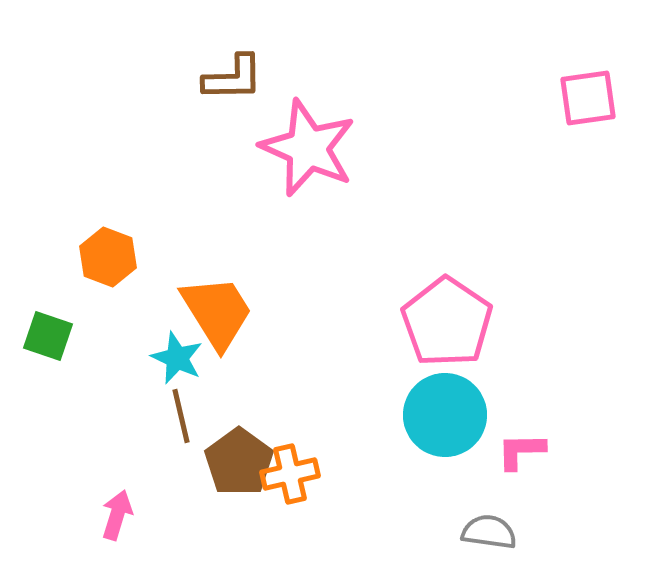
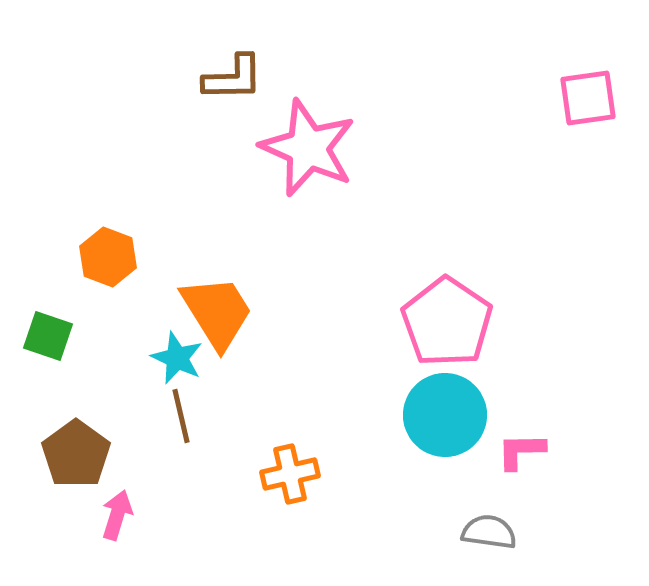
brown pentagon: moved 163 px left, 8 px up
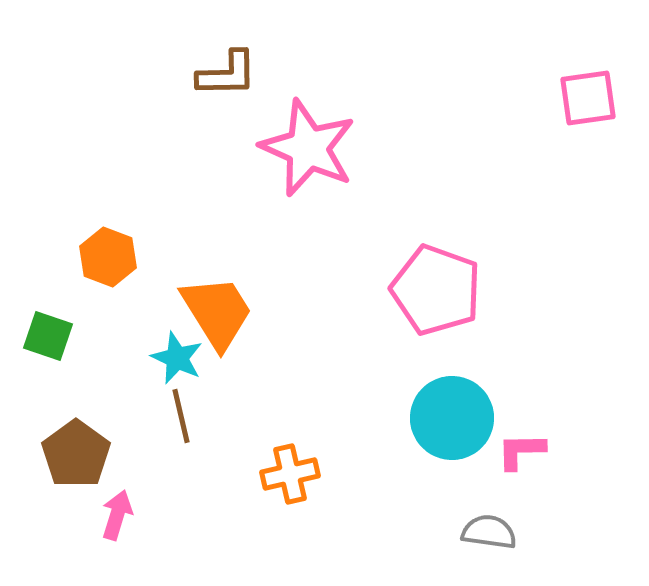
brown L-shape: moved 6 px left, 4 px up
pink pentagon: moved 11 px left, 32 px up; rotated 14 degrees counterclockwise
cyan circle: moved 7 px right, 3 px down
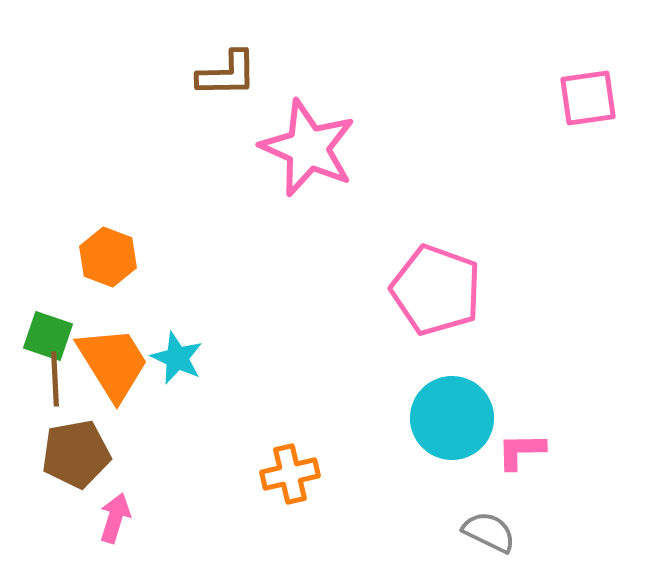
orange trapezoid: moved 104 px left, 51 px down
brown line: moved 126 px left, 37 px up; rotated 10 degrees clockwise
brown pentagon: rotated 26 degrees clockwise
pink arrow: moved 2 px left, 3 px down
gray semicircle: rotated 18 degrees clockwise
